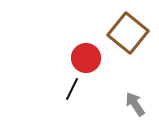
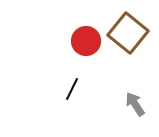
red circle: moved 17 px up
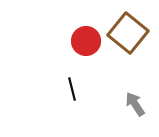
black line: rotated 40 degrees counterclockwise
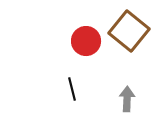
brown square: moved 1 px right, 2 px up
gray arrow: moved 8 px left, 5 px up; rotated 35 degrees clockwise
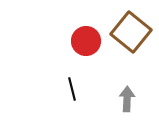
brown square: moved 2 px right, 1 px down
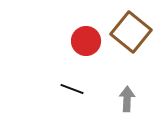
black line: rotated 55 degrees counterclockwise
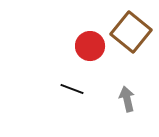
red circle: moved 4 px right, 5 px down
gray arrow: rotated 15 degrees counterclockwise
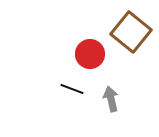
red circle: moved 8 px down
gray arrow: moved 16 px left
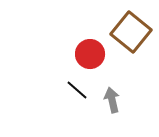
black line: moved 5 px right, 1 px down; rotated 20 degrees clockwise
gray arrow: moved 1 px right, 1 px down
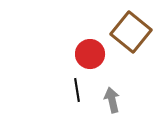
black line: rotated 40 degrees clockwise
